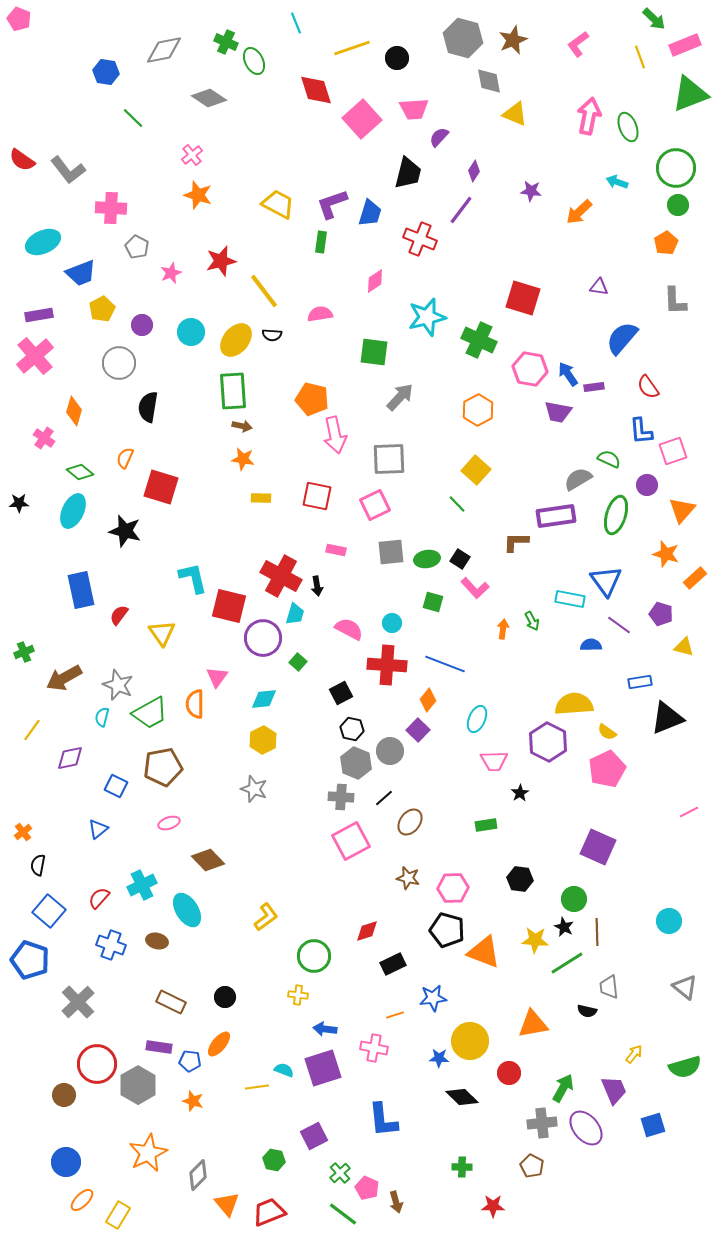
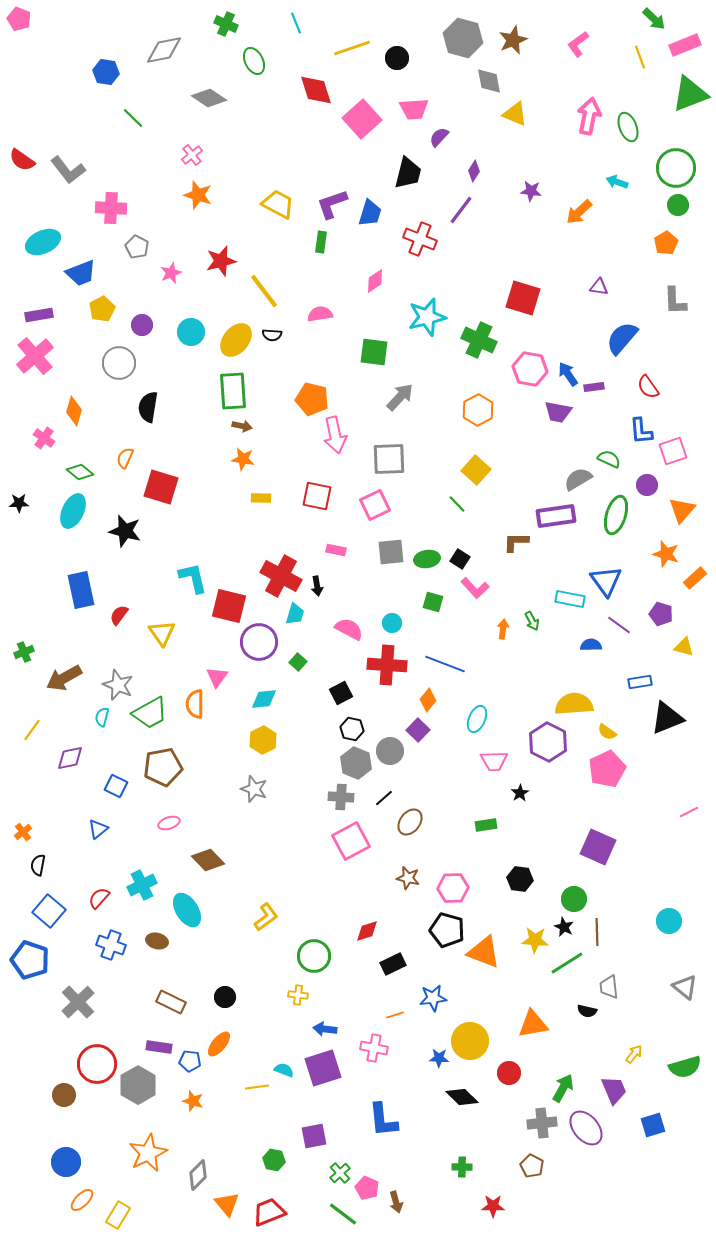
green cross at (226, 42): moved 18 px up
purple circle at (263, 638): moved 4 px left, 4 px down
purple square at (314, 1136): rotated 16 degrees clockwise
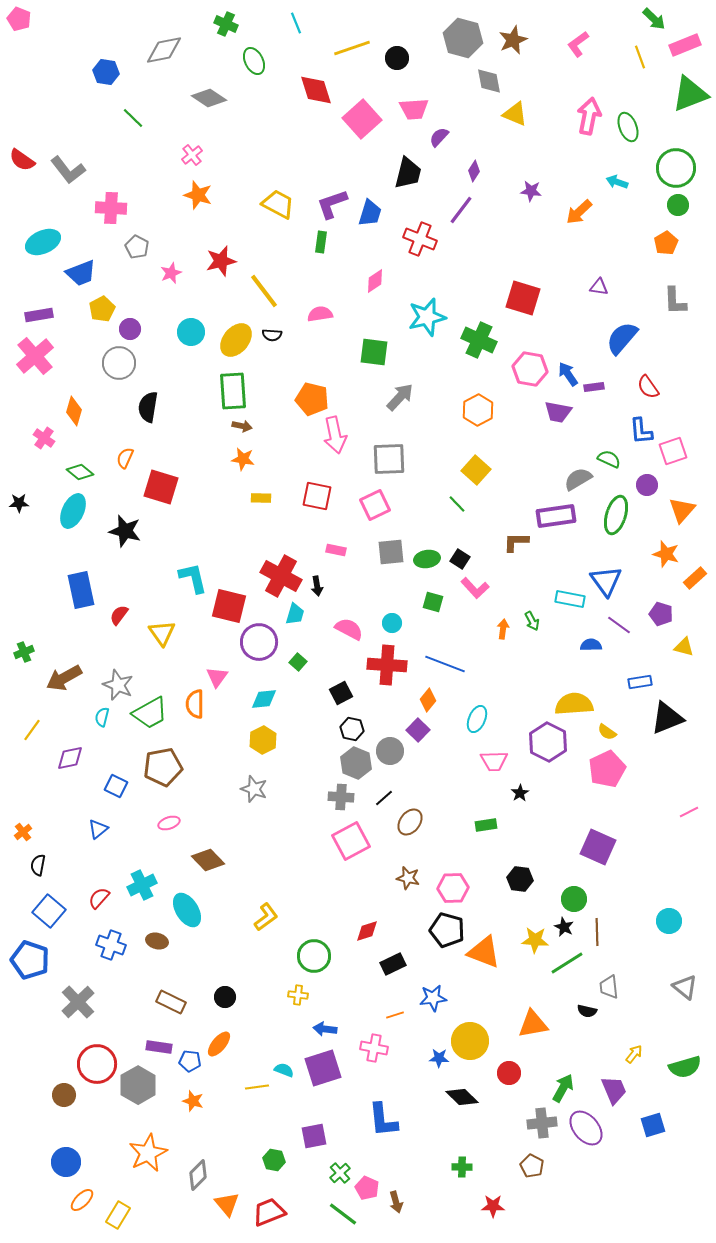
purple circle at (142, 325): moved 12 px left, 4 px down
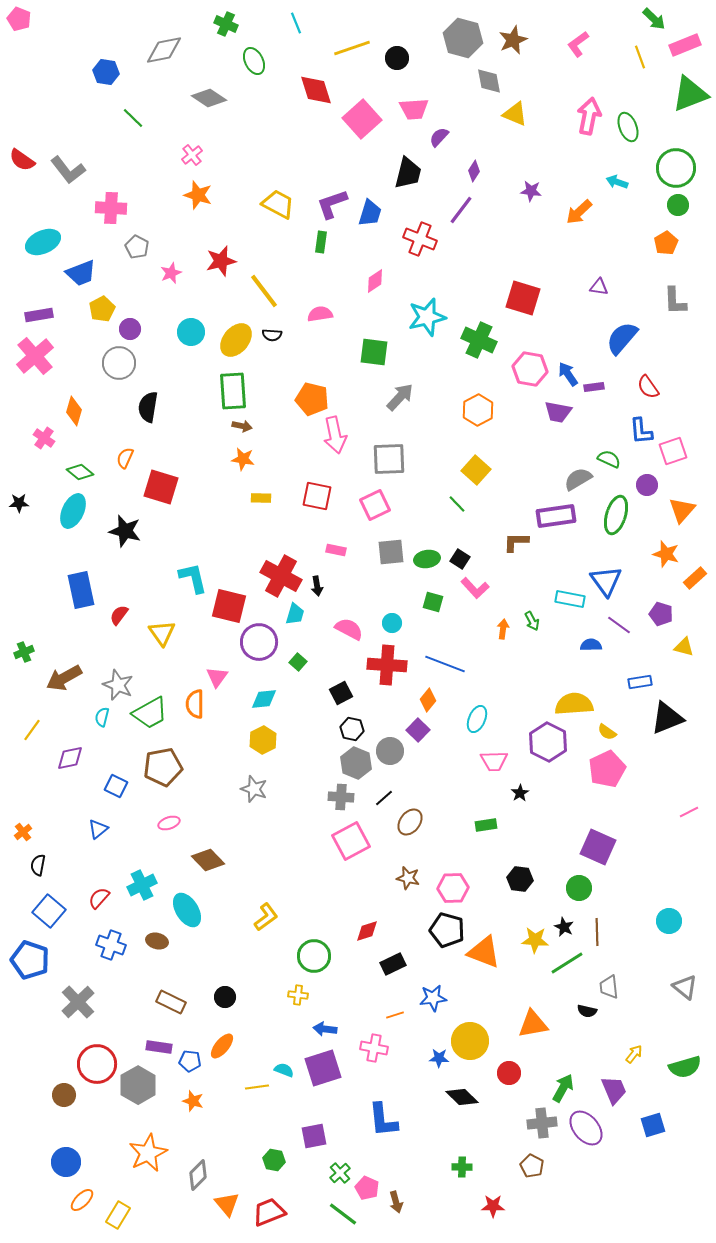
green circle at (574, 899): moved 5 px right, 11 px up
orange ellipse at (219, 1044): moved 3 px right, 2 px down
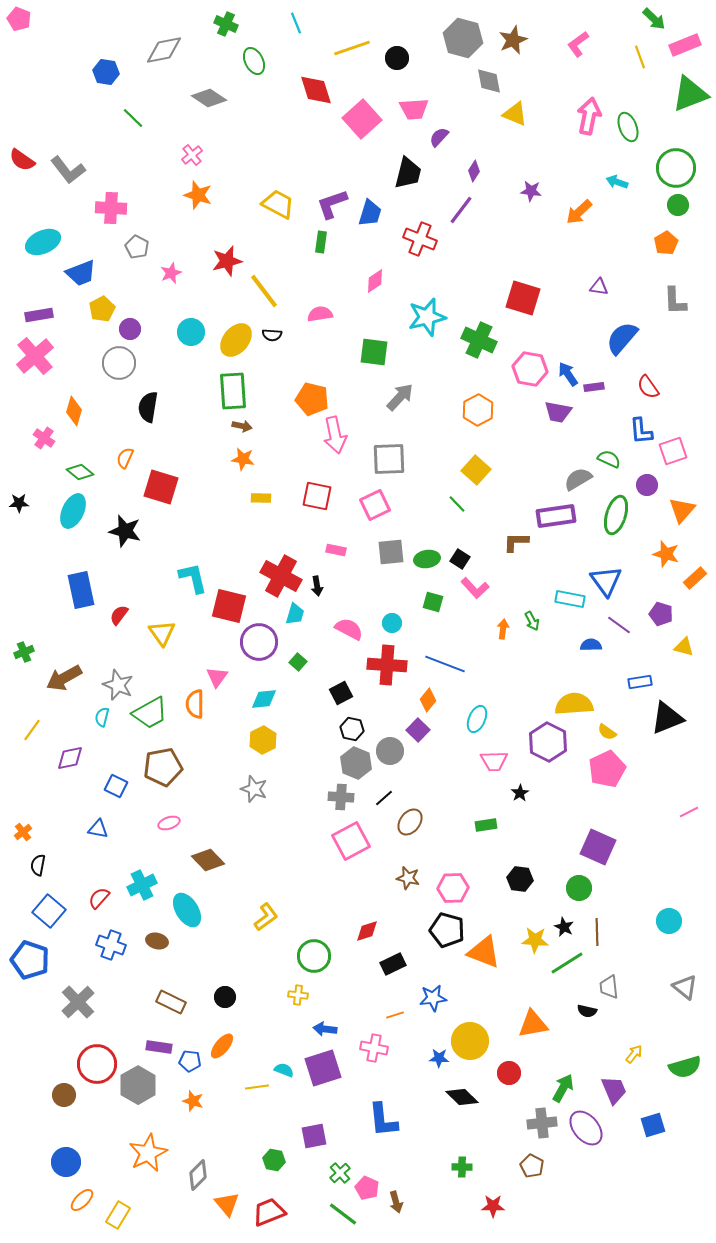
red star at (221, 261): moved 6 px right
blue triangle at (98, 829): rotated 50 degrees clockwise
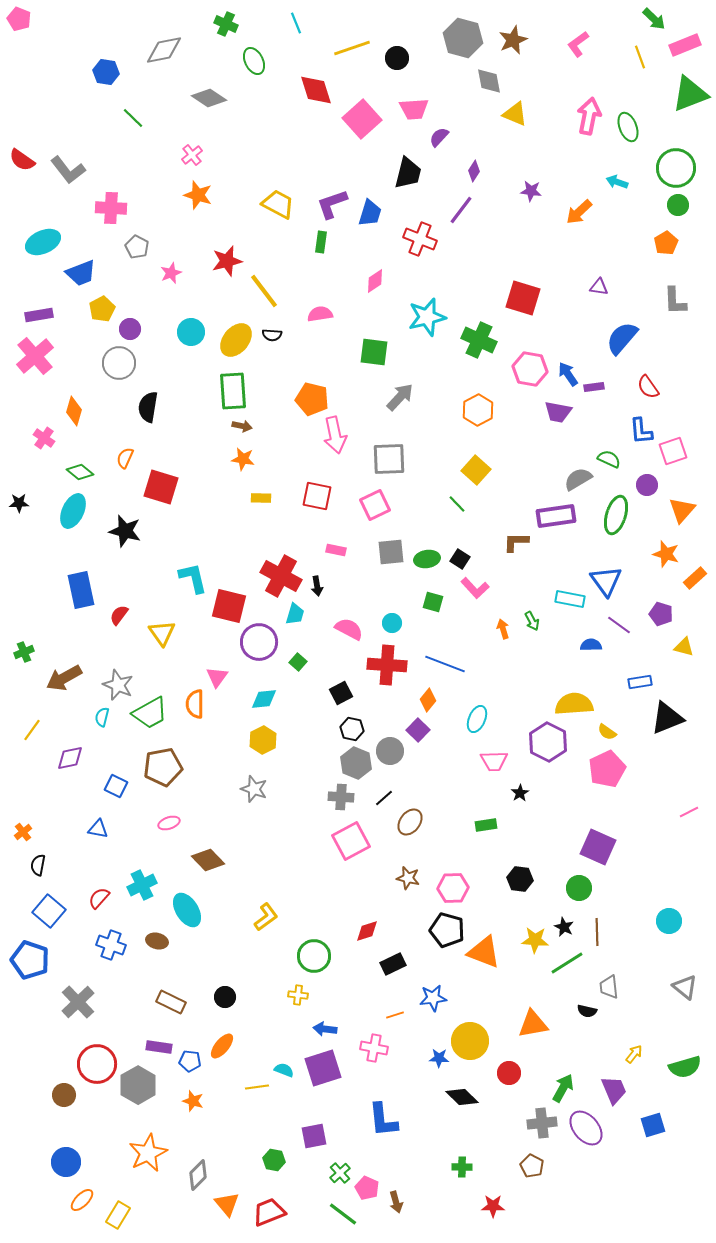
orange arrow at (503, 629): rotated 24 degrees counterclockwise
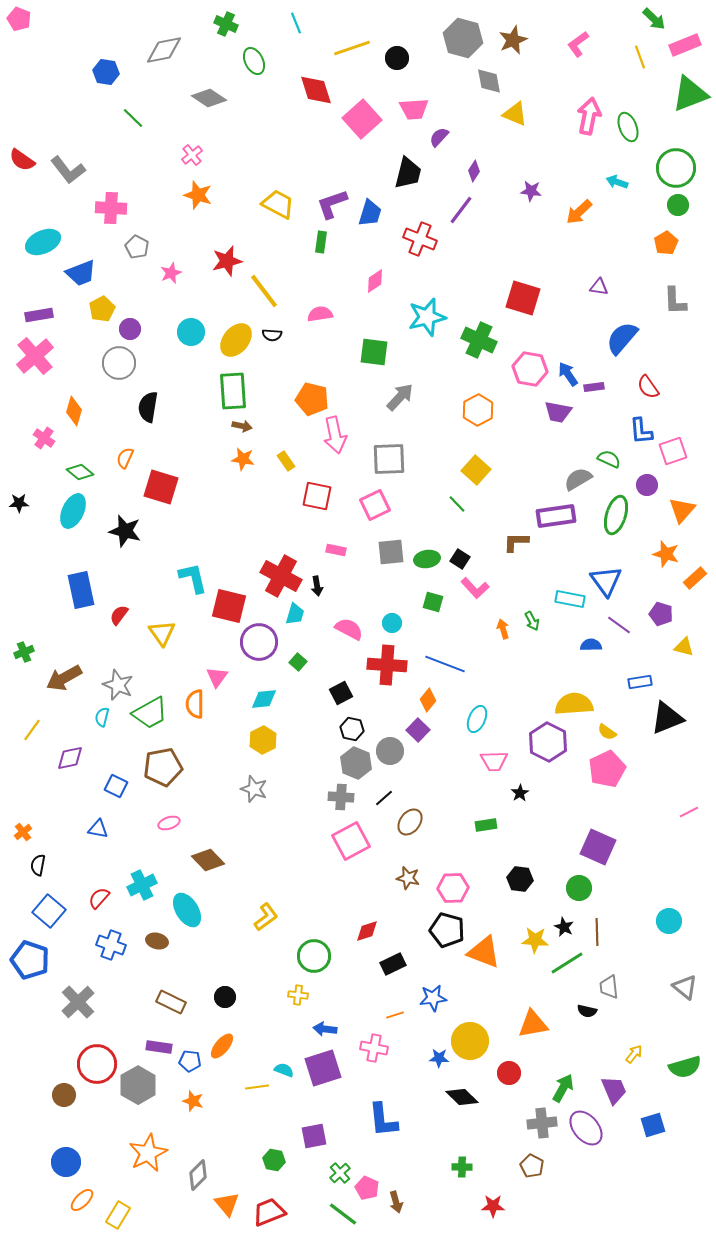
yellow rectangle at (261, 498): moved 25 px right, 37 px up; rotated 54 degrees clockwise
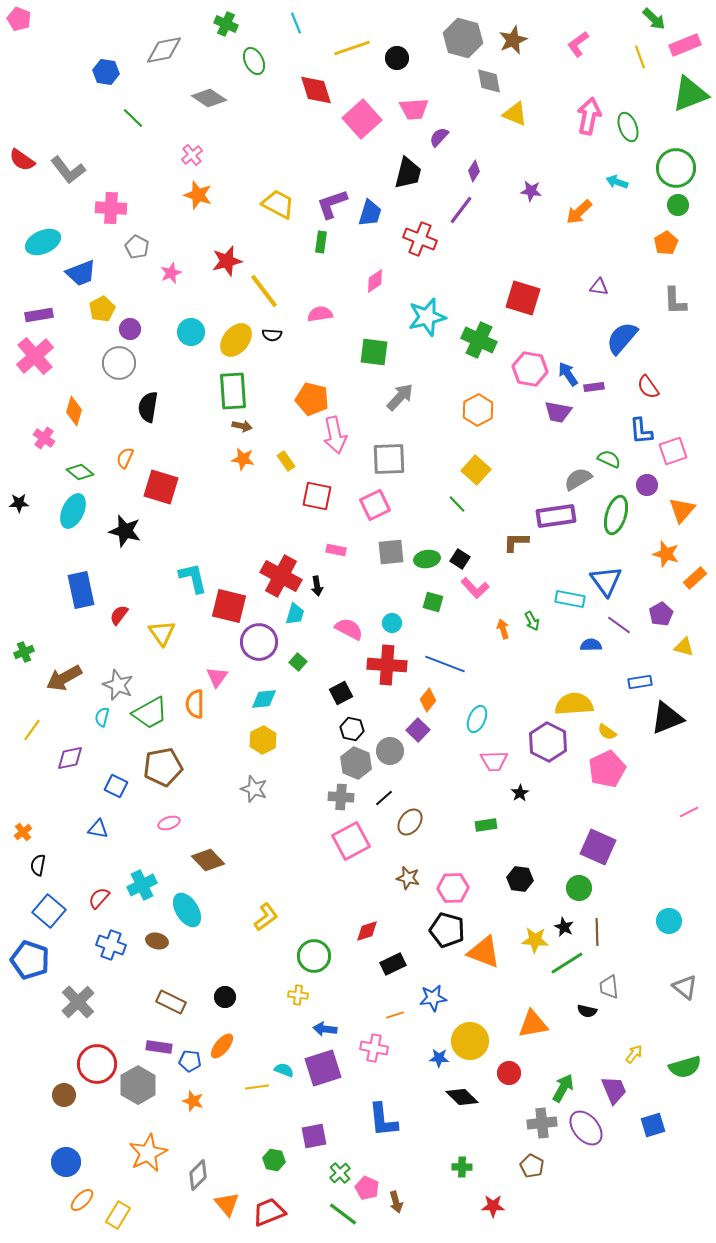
purple pentagon at (661, 614): rotated 25 degrees clockwise
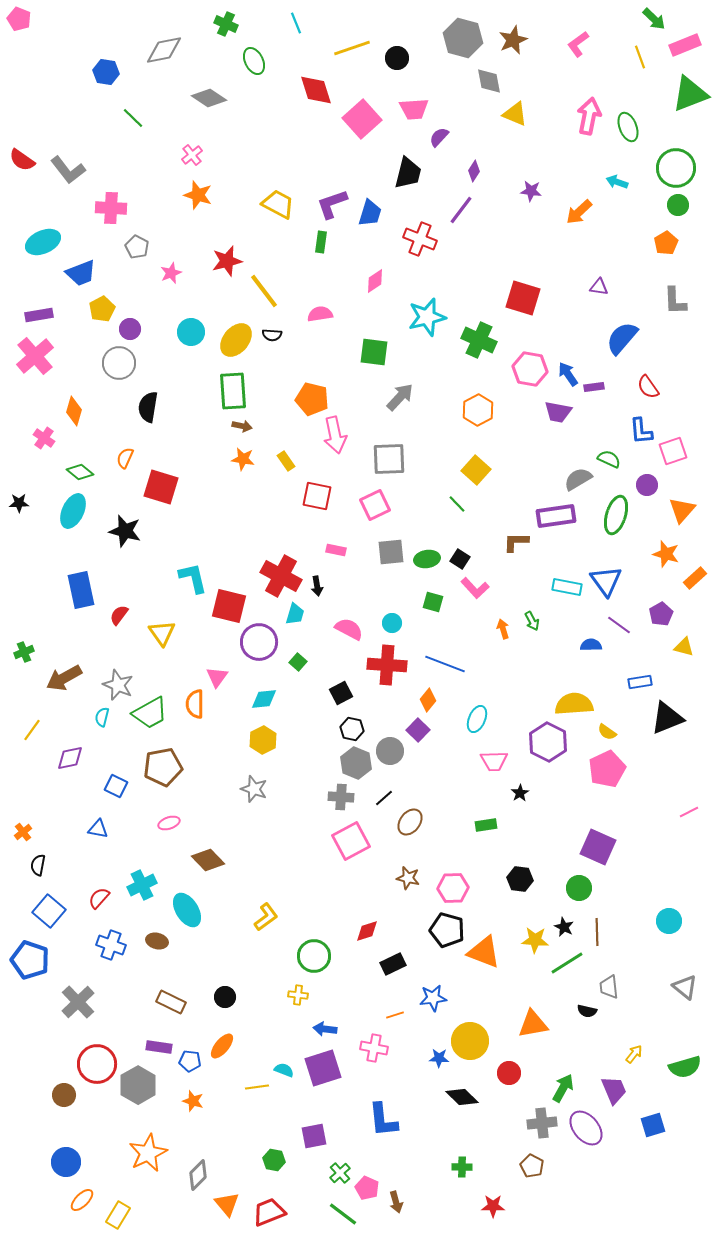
cyan rectangle at (570, 599): moved 3 px left, 12 px up
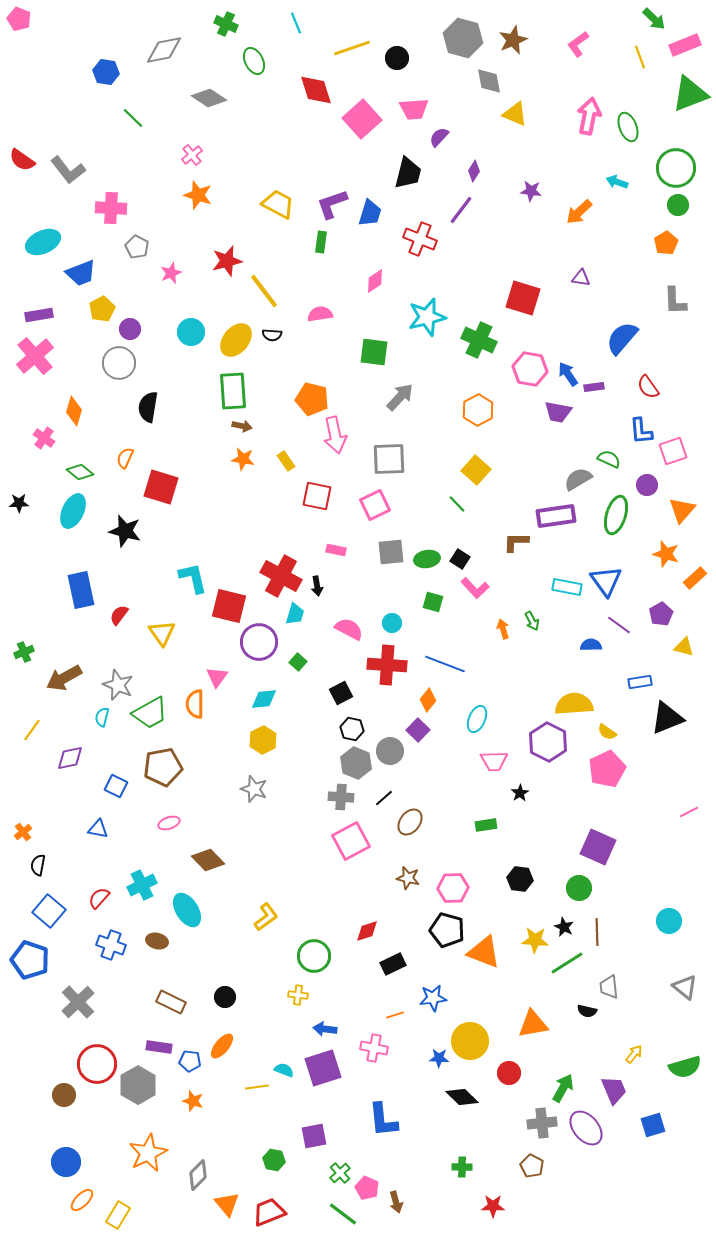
purple triangle at (599, 287): moved 18 px left, 9 px up
